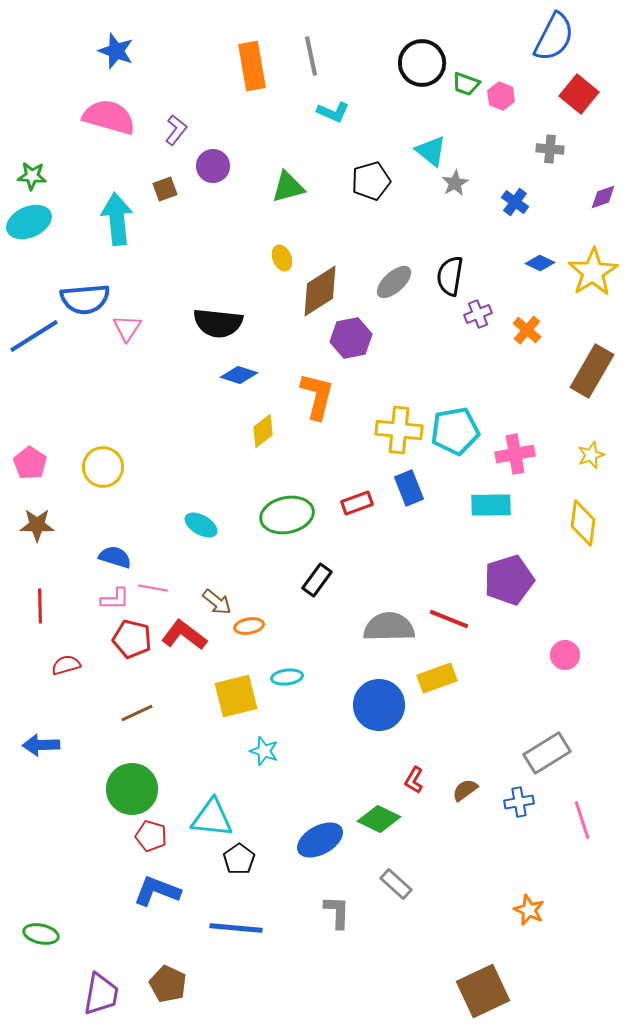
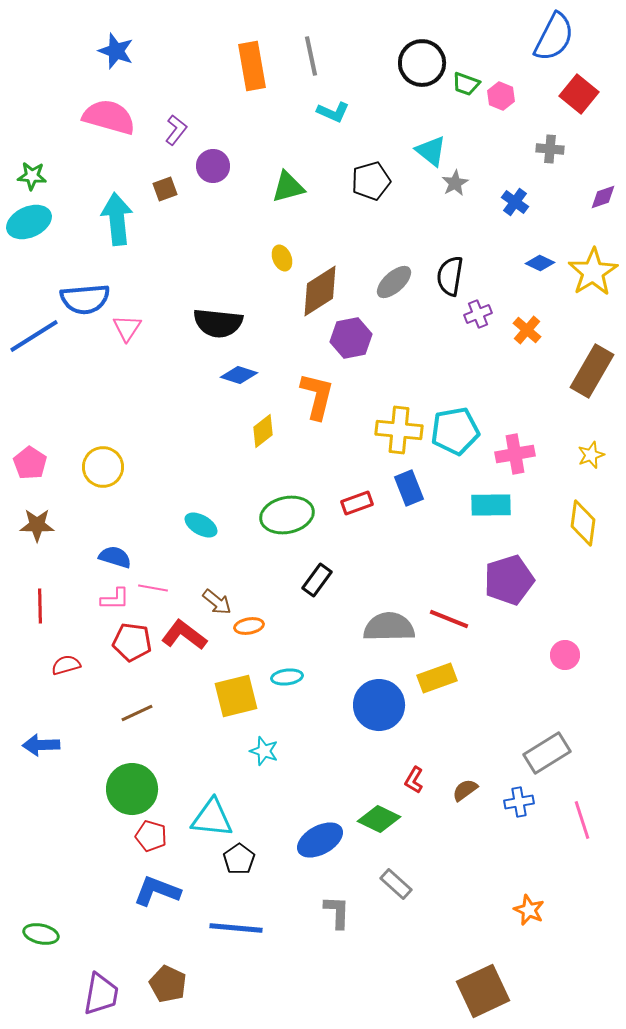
red pentagon at (132, 639): moved 3 px down; rotated 6 degrees counterclockwise
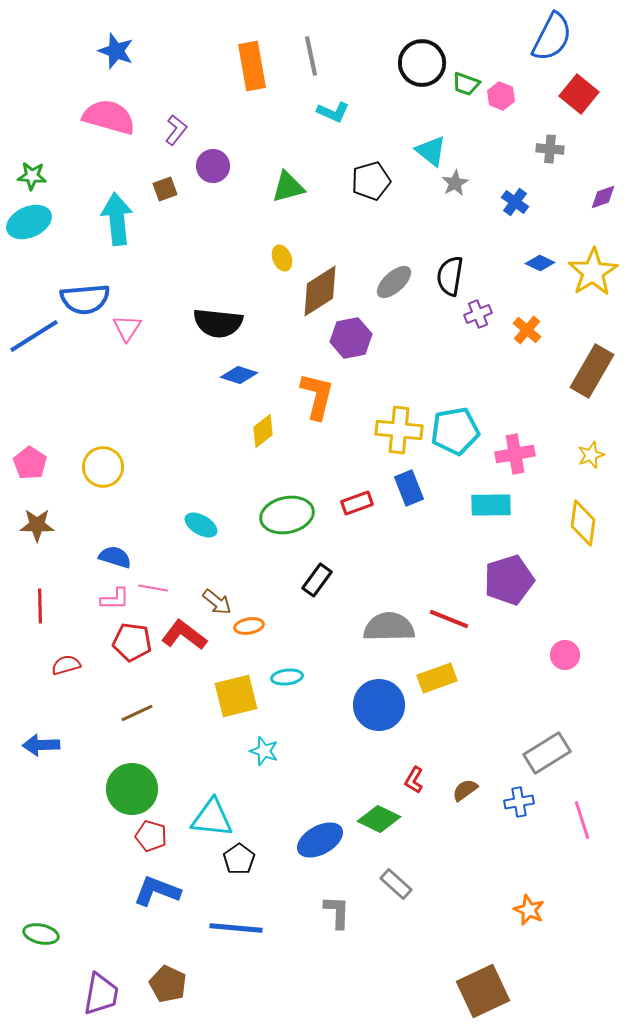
blue semicircle at (554, 37): moved 2 px left
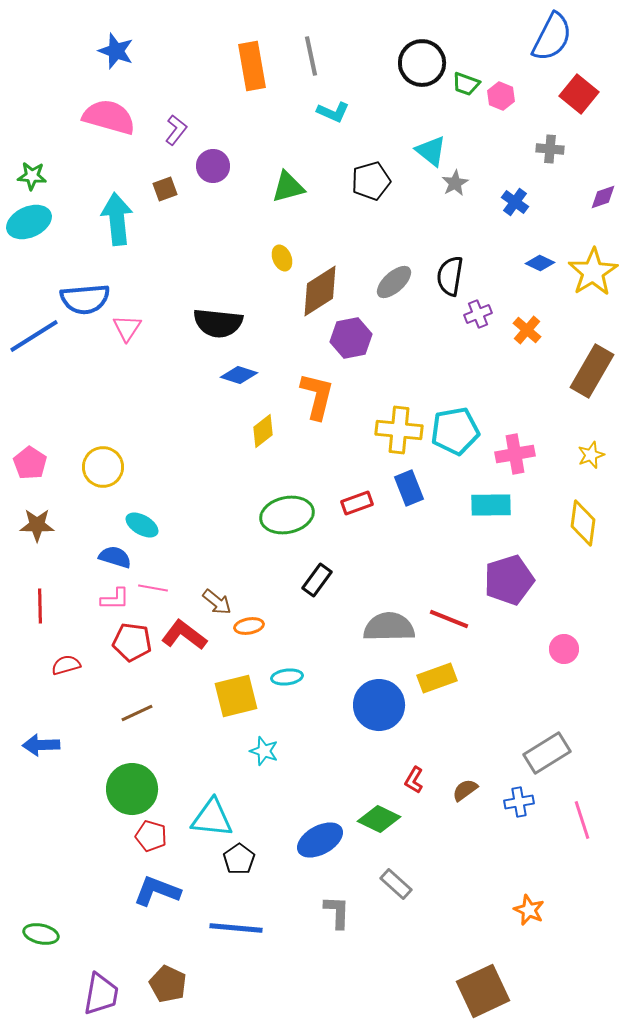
cyan ellipse at (201, 525): moved 59 px left
pink circle at (565, 655): moved 1 px left, 6 px up
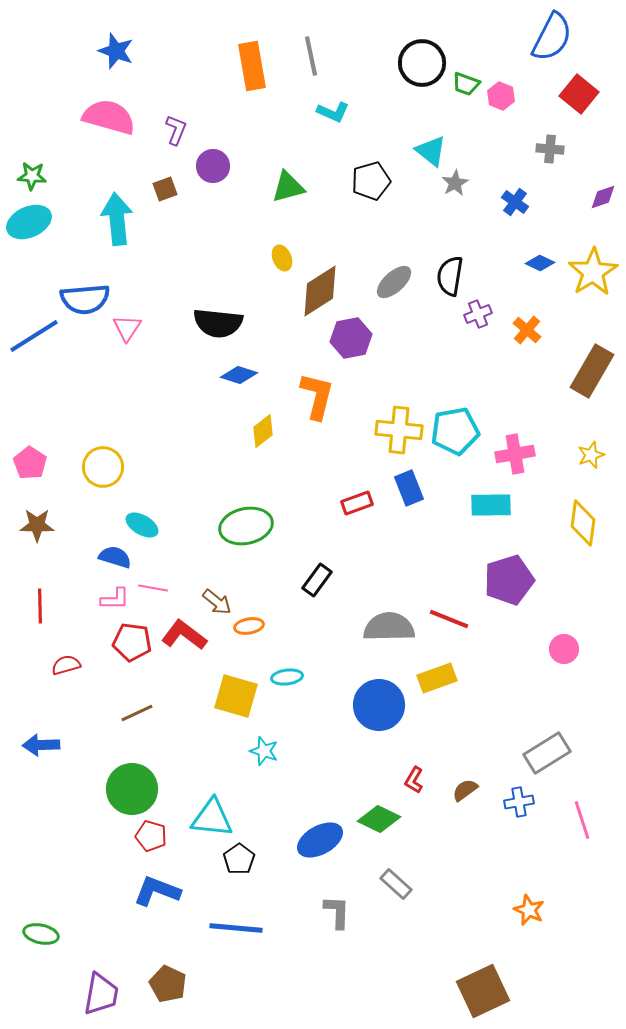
purple L-shape at (176, 130): rotated 16 degrees counterclockwise
green ellipse at (287, 515): moved 41 px left, 11 px down
yellow square at (236, 696): rotated 30 degrees clockwise
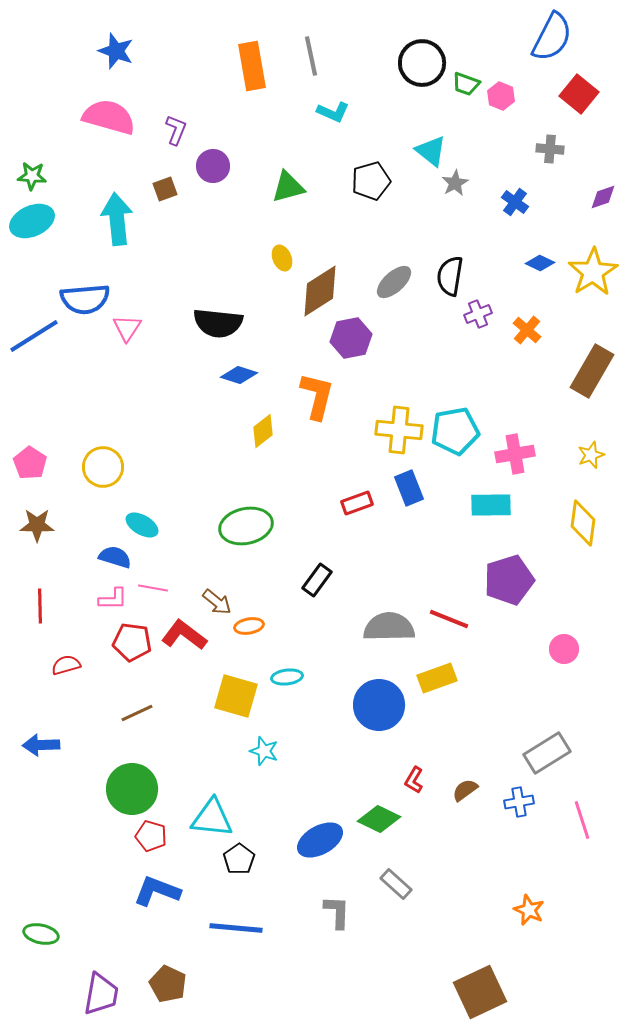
cyan ellipse at (29, 222): moved 3 px right, 1 px up
pink L-shape at (115, 599): moved 2 px left
brown square at (483, 991): moved 3 px left, 1 px down
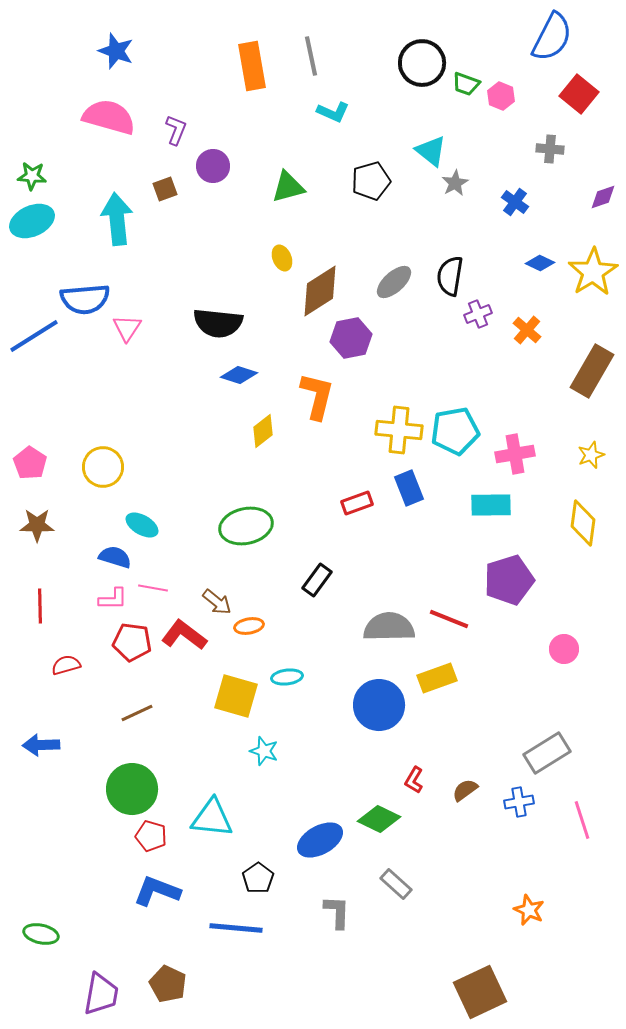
black pentagon at (239, 859): moved 19 px right, 19 px down
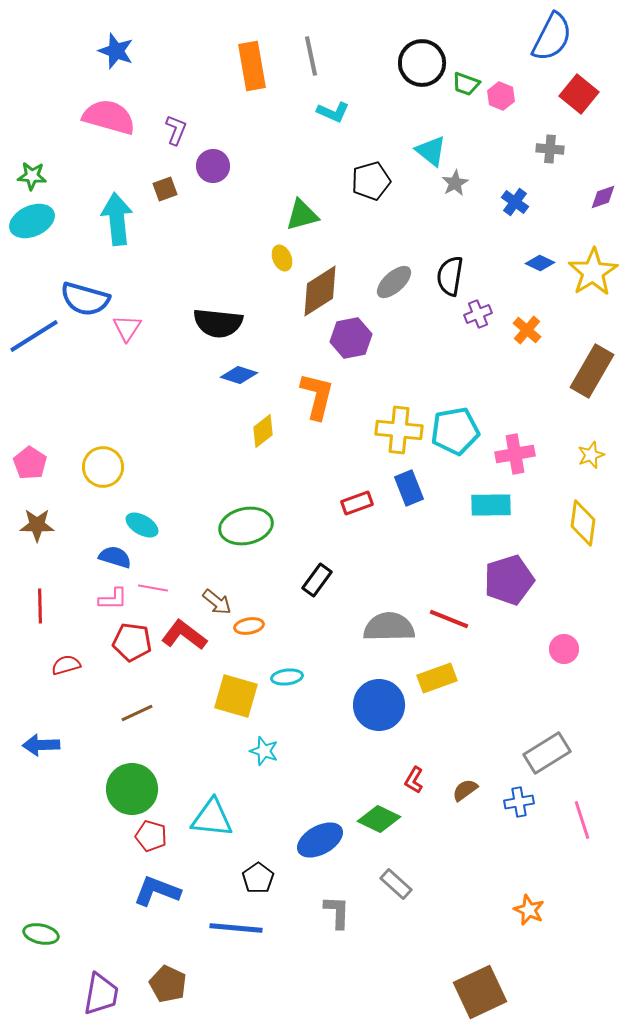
green triangle at (288, 187): moved 14 px right, 28 px down
blue semicircle at (85, 299): rotated 21 degrees clockwise
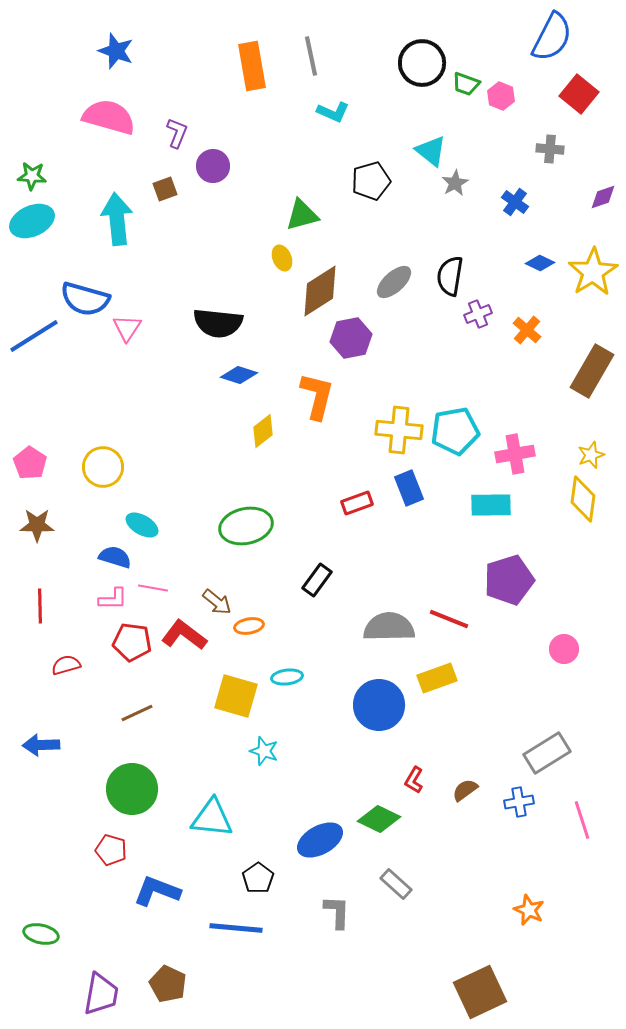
purple L-shape at (176, 130): moved 1 px right, 3 px down
yellow diamond at (583, 523): moved 24 px up
red pentagon at (151, 836): moved 40 px left, 14 px down
